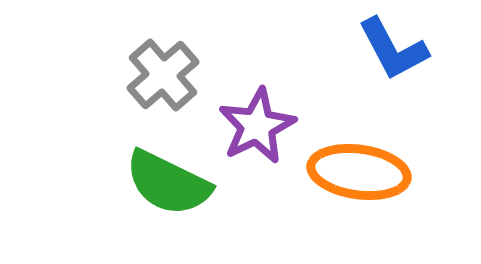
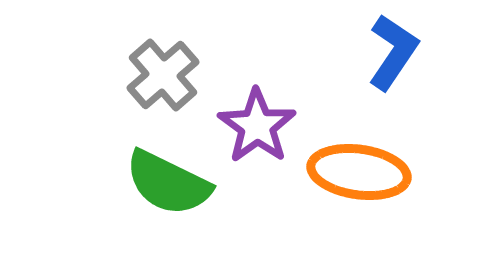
blue L-shape: moved 3 px down; rotated 118 degrees counterclockwise
purple star: rotated 10 degrees counterclockwise
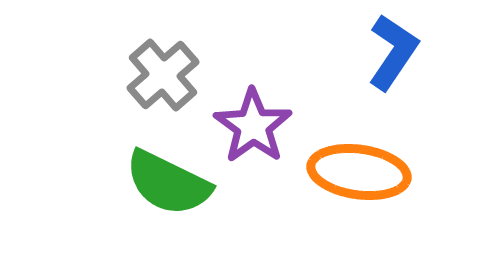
purple star: moved 4 px left
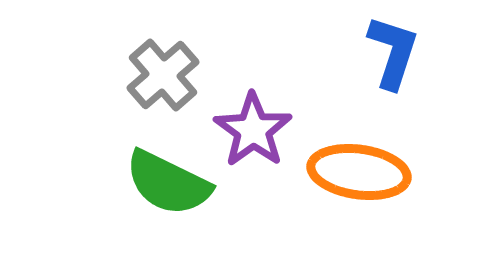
blue L-shape: rotated 16 degrees counterclockwise
purple star: moved 4 px down
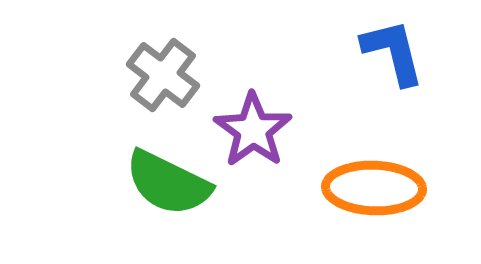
blue L-shape: rotated 32 degrees counterclockwise
gray cross: rotated 12 degrees counterclockwise
orange ellipse: moved 15 px right, 16 px down; rotated 6 degrees counterclockwise
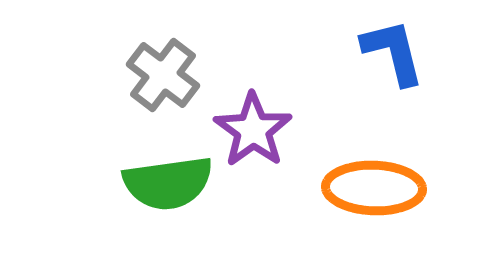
green semicircle: rotated 34 degrees counterclockwise
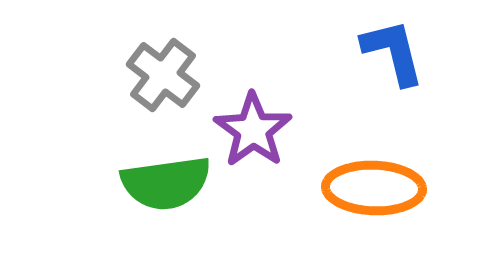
green semicircle: moved 2 px left
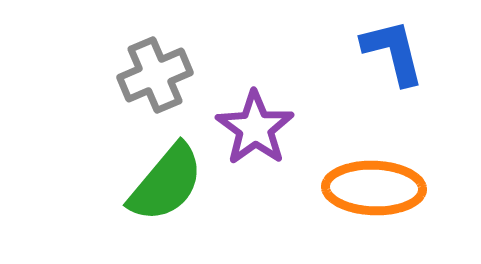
gray cross: moved 8 px left; rotated 30 degrees clockwise
purple star: moved 2 px right, 2 px up
green semicircle: rotated 42 degrees counterclockwise
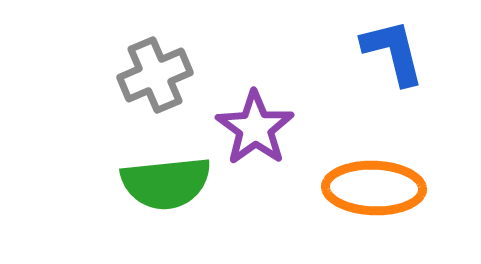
green semicircle: rotated 44 degrees clockwise
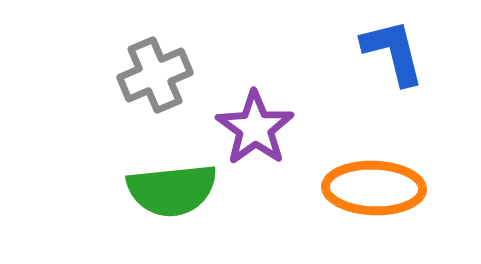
green semicircle: moved 6 px right, 7 px down
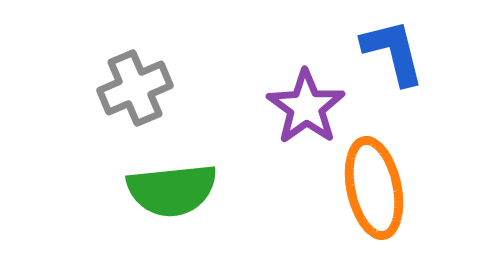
gray cross: moved 20 px left, 13 px down
purple star: moved 51 px right, 21 px up
orange ellipse: rotated 76 degrees clockwise
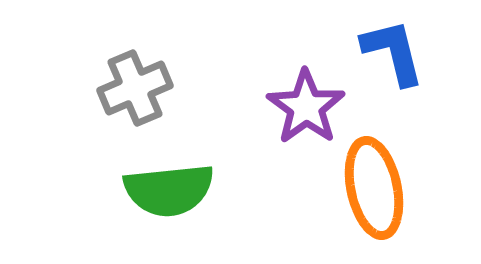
green semicircle: moved 3 px left
